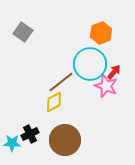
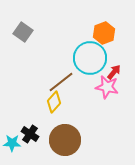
orange hexagon: moved 3 px right
cyan circle: moved 6 px up
pink star: moved 1 px right, 1 px down; rotated 10 degrees counterclockwise
yellow diamond: rotated 20 degrees counterclockwise
black cross: rotated 30 degrees counterclockwise
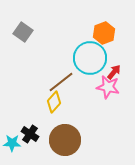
pink star: moved 1 px right
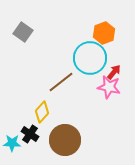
pink star: moved 1 px right
yellow diamond: moved 12 px left, 10 px down
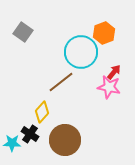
cyan circle: moved 9 px left, 6 px up
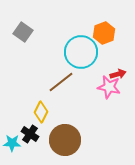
red arrow: moved 4 px right, 2 px down; rotated 35 degrees clockwise
yellow diamond: moved 1 px left; rotated 15 degrees counterclockwise
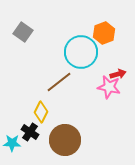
brown line: moved 2 px left
black cross: moved 2 px up
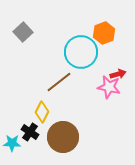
gray square: rotated 12 degrees clockwise
yellow diamond: moved 1 px right
brown circle: moved 2 px left, 3 px up
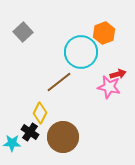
yellow diamond: moved 2 px left, 1 px down
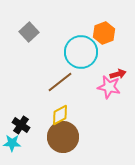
gray square: moved 6 px right
brown line: moved 1 px right
yellow diamond: moved 20 px right, 2 px down; rotated 35 degrees clockwise
black cross: moved 9 px left, 7 px up
